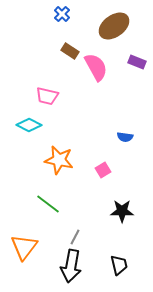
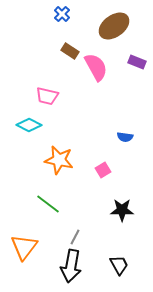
black star: moved 1 px up
black trapezoid: rotated 15 degrees counterclockwise
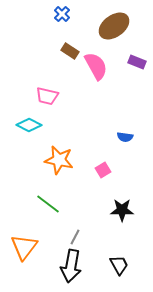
pink semicircle: moved 1 px up
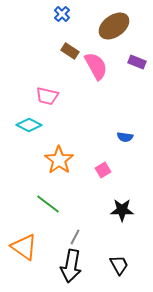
orange star: rotated 24 degrees clockwise
orange triangle: rotated 32 degrees counterclockwise
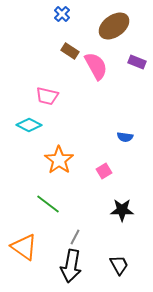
pink square: moved 1 px right, 1 px down
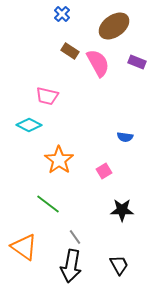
pink semicircle: moved 2 px right, 3 px up
gray line: rotated 63 degrees counterclockwise
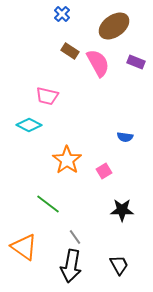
purple rectangle: moved 1 px left
orange star: moved 8 px right
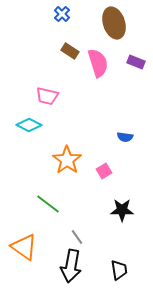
brown ellipse: moved 3 px up; rotated 72 degrees counterclockwise
pink semicircle: rotated 12 degrees clockwise
gray line: moved 2 px right
black trapezoid: moved 5 px down; rotated 20 degrees clockwise
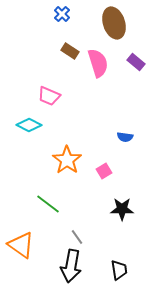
purple rectangle: rotated 18 degrees clockwise
pink trapezoid: moved 2 px right; rotated 10 degrees clockwise
black star: moved 1 px up
orange triangle: moved 3 px left, 2 px up
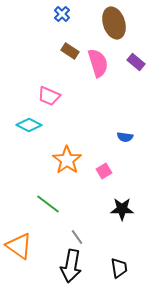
orange triangle: moved 2 px left, 1 px down
black trapezoid: moved 2 px up
